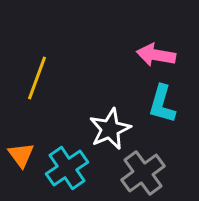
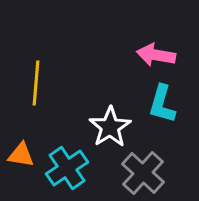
yellow line: moved 1 px left, 5 px down; rotated 15 degrees counterclockwise
white star: moved 2 px up; rotated 9 degrees counterclockwise
orange triangle: rotated 44 degrees counterclockwise
gray cross: rotated 12 degrees counterclockwise
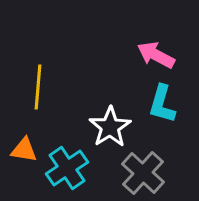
pink arrow: rotated 18 degrees clockwise
yellow line: moved 2 px right, 4 px down
orange triangle: moved 3 px right, 5 px up
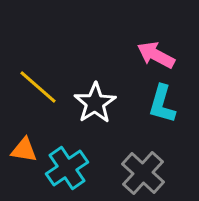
yellow line: rotated 54 degrees counterclockwise
white star: moved 15 px left, 24 px up
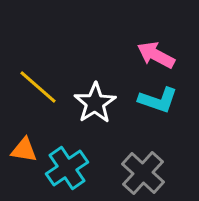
cyan L-shape: moved 4 px left, 4 px up; rotated 87 degrees counterclockwise
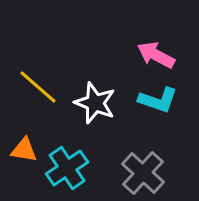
white star: rotated 18 degrees counterclockwise
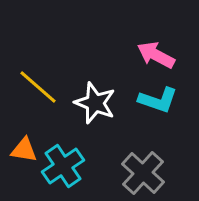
cyan cross: moved 4 px left, 2 px up
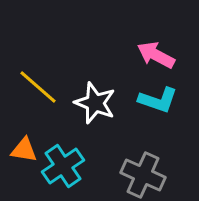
gray cross: moved 2 px down; rotated 18 degrees counterclockwise
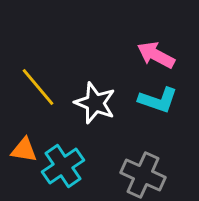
yellow line: rotated 9 degrees clockwise
